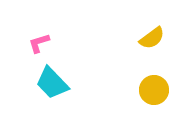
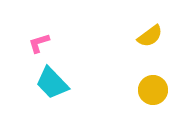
yellow semicircle: moved 2 px left, 2 px up
yellow circle: moved 1 px left
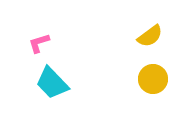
yellow circle: moved 11 px up
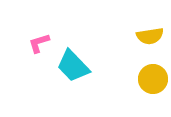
yellow semicircle: rotated 28 degrees clockwise
cyan trapezoid: moved 21 px right, 17 px up
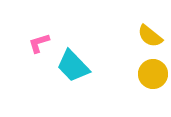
yellow semicircle: rotated 48 degrees clockwise
yellow circle: moved 5 px up
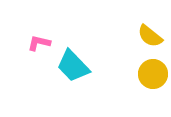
pink L-shape: rotated 30 degrees clockwise
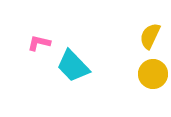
yellow semicircle: rotated 76 degrees clockwise
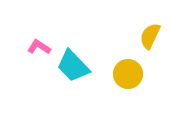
pink L-shape: moved 4 px down; rotated 20 degrees clockwise
yellow circle: moved 25 px left
